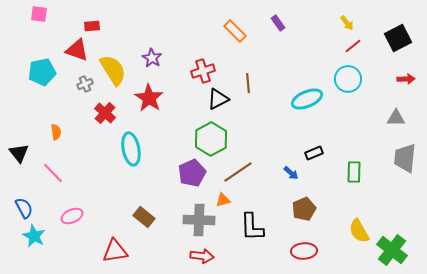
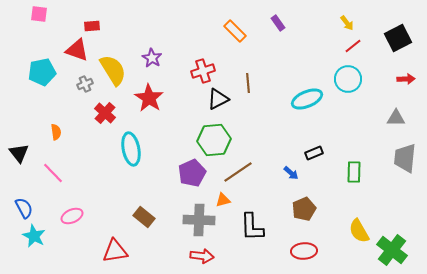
green hexagon at (211, 139): moved 3 px right, 1 px down; rotated 24 degrees clockwise
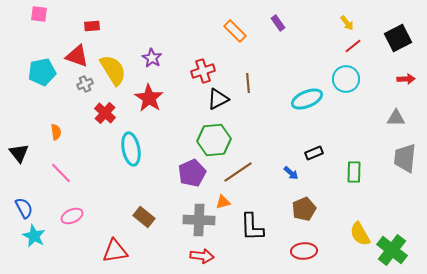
red triangle at (77, 50): moved 6 px down
cyan circle at (348, 79): moved 2 px left
pink line at (53, 173): moved 8 px right
orange triangle at (223, 200): moved 2 px down
yellow semicircle at (359, 231): moved 1 px right, 3 px down
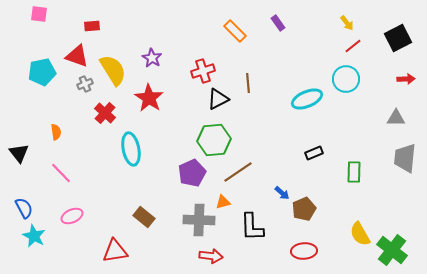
blue arrow at (291, 173): moved 9 px left, 20 px down
red arrow at (202, 256): moved 9 px right
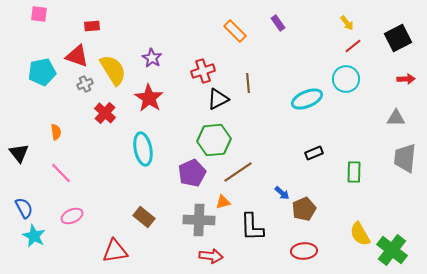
cyan ellipse at (131, 149): moved 12 px right
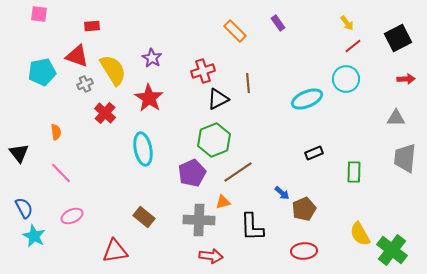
green hexagon at (214, 140): rotated 16 degrees counterclockwise
